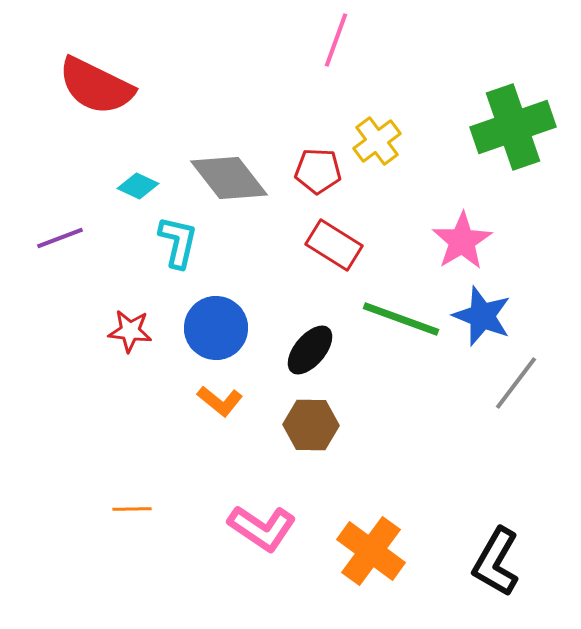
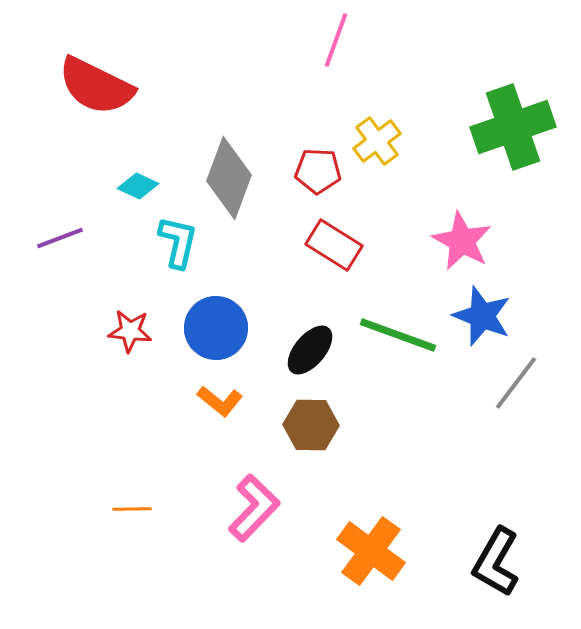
gray diamond: rotated 58 degrees clockwise
pink star: rotated 12 degrees counterclockwise
green line: moved 3 px left, 16 px down
pink L-shape: moved 8 px left, 20 px up; rotated 80 degrees counterclockwise
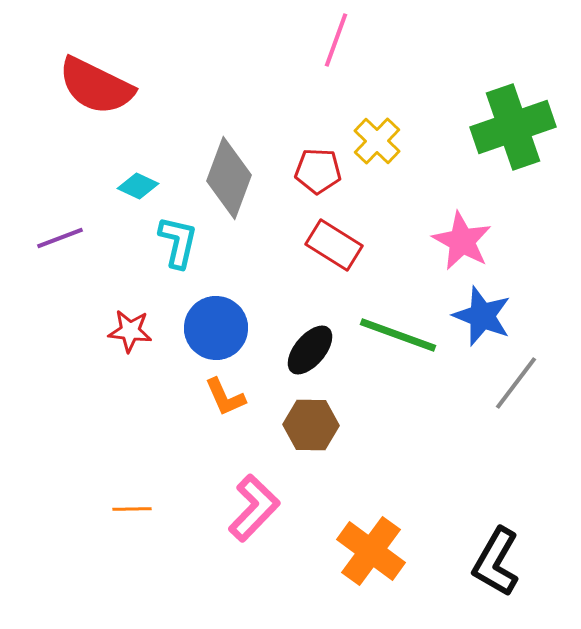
yellow cross: rotated 9 degrees counterclockwise
orange L-shape: moved 5 px right, 4 px up; rotated 27 degrees clockwise
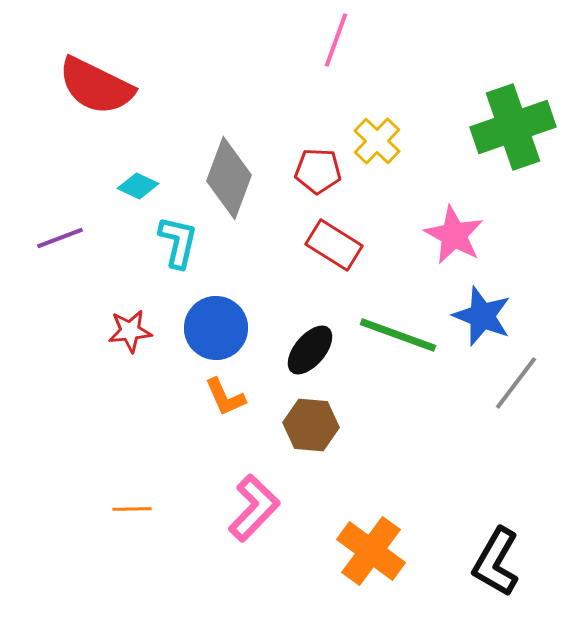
pink star: moved 8 px left, 6 px up
red star: rotated 12 degrees counterclockwise
brown hexagon: rotated 4 degrees clockwise
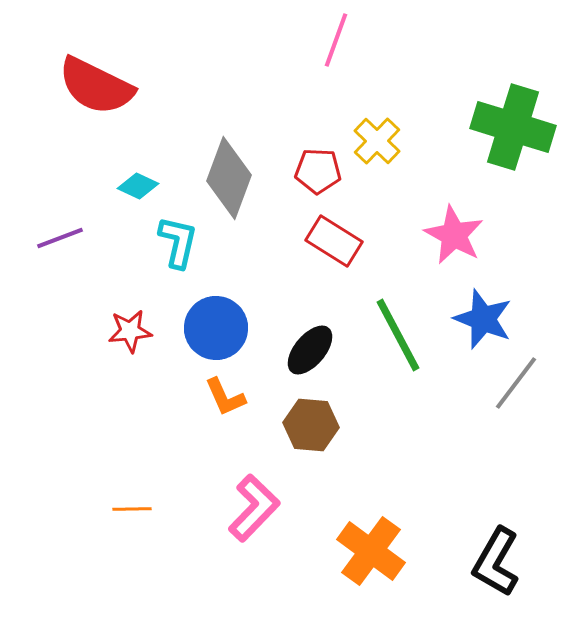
green cross: rotated 36 degrees clockwise
red rectangle: moved 4 px up
blue star: moved 1 px right, 3 px down
green line: rotated 42 degrees clockwise
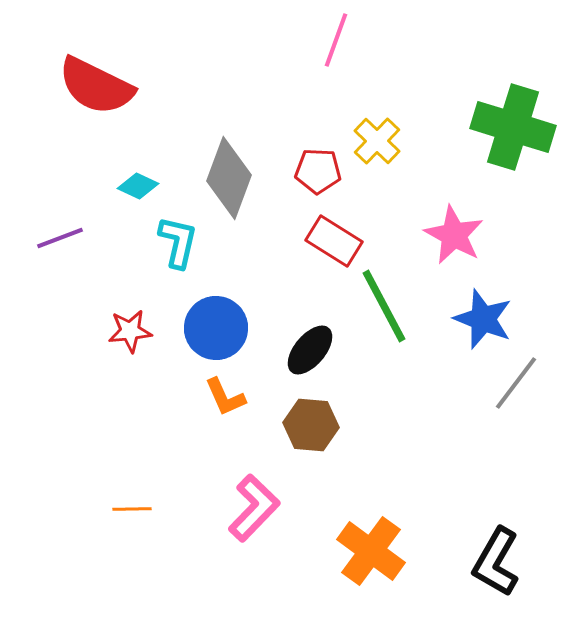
green line: moved 14 px left, 29 px up
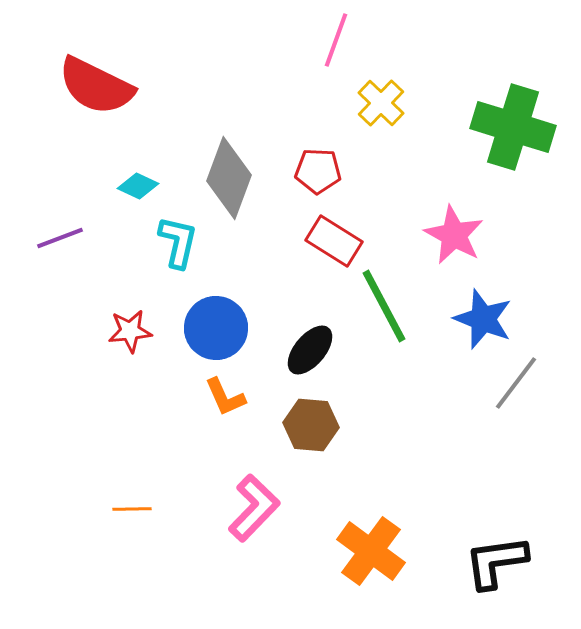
yellow cross: moved 4 px right, 38 px up
black L-shape: rotated 52 degrees clockwise
